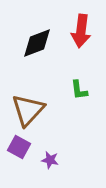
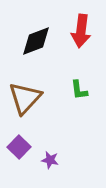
black diamond: moved 1 px left, 2 px up
brown triangle: moved 3 px left, 12 px up
purple square: rotated 15 degrees clockwise
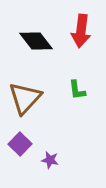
black diamond: rotated 72 degrees clockwise
green L-shape: moved 2 px left
purple square: moved 1 px right, 3 px up
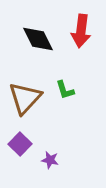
black diamond: moved 2 px right, 2 px up; rotated 12 degrees clockwise
green L-shape: moved 12 px left; rotated 10 degrees counterclockwise
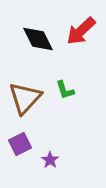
red arrow: rotated 40 degrees clockwise
purple square: rotated 20 degrees clockwise
purple star: rotated 24 degrees clockwise
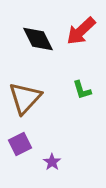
green L-shape: moved 17 px right
purple star: moved 2 px right, 2 px down
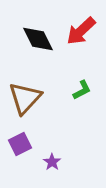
green L-shape: rotated 100 degrees counterclockwise
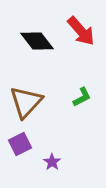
red arrow: rotated 88 degrees counterclockwise
black diamond: moved 1 px left, 2 px down; rotated 12 degrees counterclockwise
green L-shape: moved 7 px down
brown triangle: moved 1 px right, 4 px down
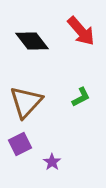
black diamond: moved 5 px left
green L-shape: moved 1 px left
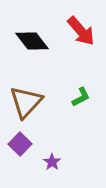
purple square: rotated 20 degrees counterclockwise
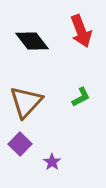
red arrow: rotated 20 degrees clockwise
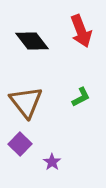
brown triangle: rotated 21 degrees counterclockwise
